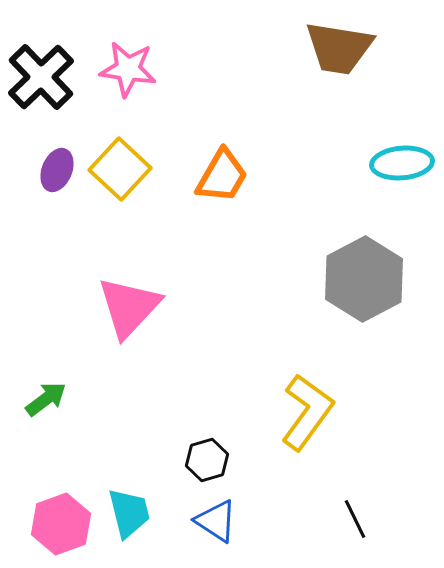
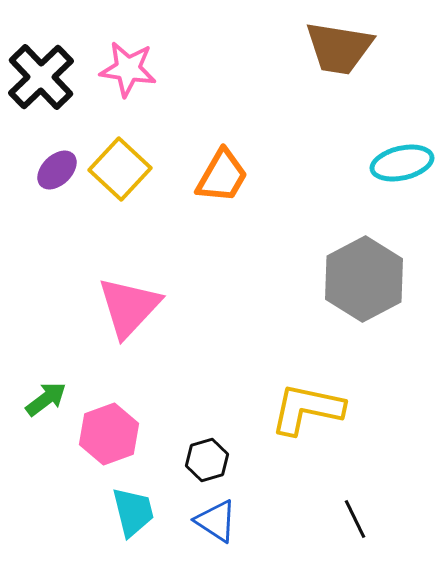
cyan ellipse: rotated 8 degrees counterclockwise
purple ellipse: rotated 24 degrees clockwise
yellow L-shape: moved 3 px up; rotated 114 degrees counterclockwise
cyan trapezoid: moved 4 px right, 1 px up
pink hexagon: moved 48 px right, 90 px up
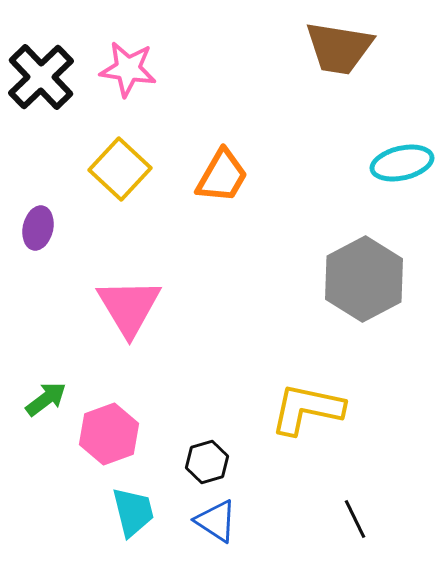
purple ellipse: moved 19 px left, 58 px down; rotated 33 degrees counterclockwise
pink triangle: rotated 14 degrees counterclockwise
black hexagon: moved 2 px down
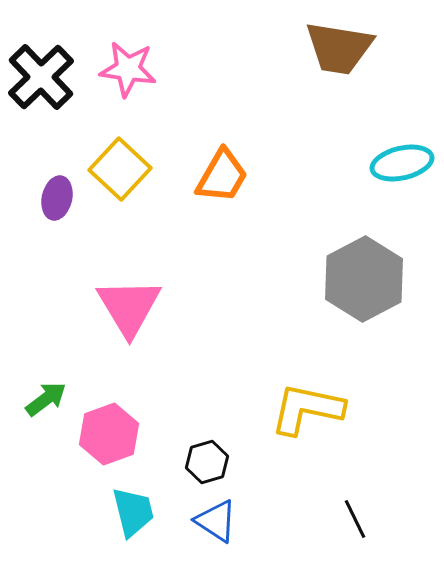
purple ellipse: moved 19 px right, 30 px up
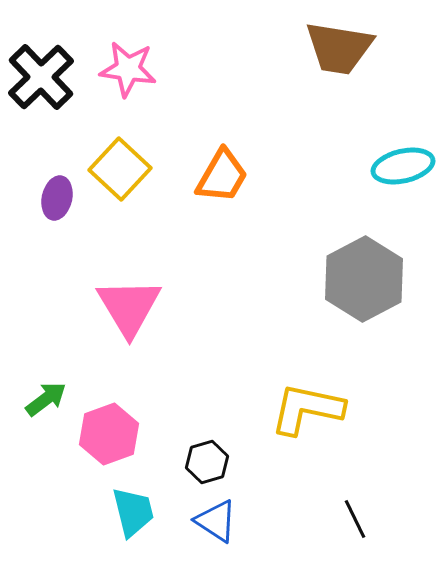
cyan ellipse: moved 1 px right, 3 px down
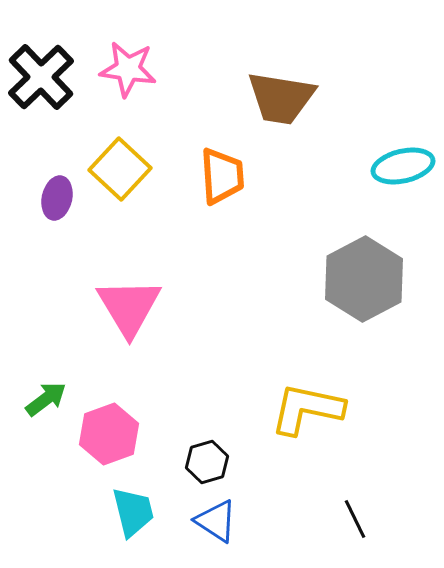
brown trapezoid: moved 58 px left, 50 px down
orange trapezoid: rotated 34 degrees counterclockwise
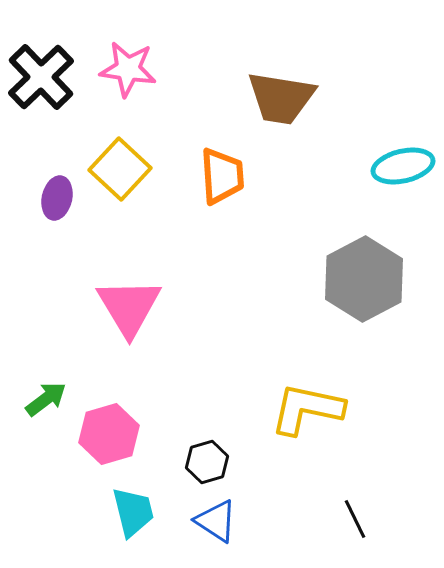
pink hexagon: rotated 4 degrees clockwise
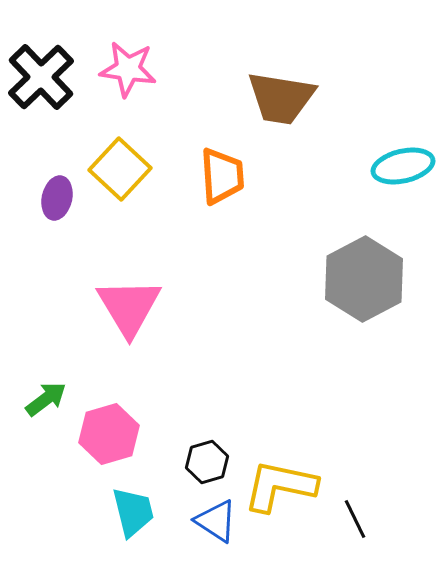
yellow L-shape: moved 27 px left, 77 px down
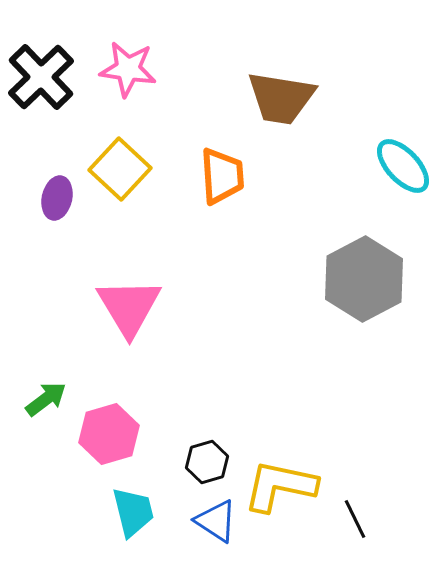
cyan ellipse: rotated 60 degrees clockwise
